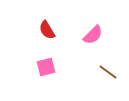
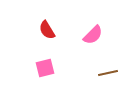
pink square: moved 1 px left, 1 px down
brown line: moved 1 px down; rotated 48 degrees counterclockwise
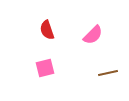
red semicircle: rotated 12 degrees clockwise
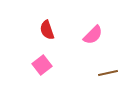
pink square: moved 3 px left, 3 px up; rotated 24 degrees counterclockwise
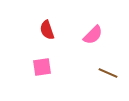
pink square: moved 2 px down; rotated 30 degrees clockwise
brown line: rotated 36 degrees clockwise
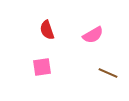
pink semicircle: rotated 15 degrees clockwise
